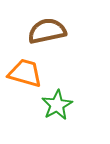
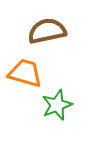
green star: rotated 8 degrees clockwise
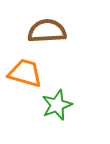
brown semicircle: rotated 9 degrees clockwise
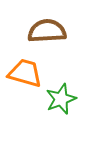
green star: moved 4 px right, 6 px up
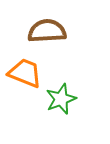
orange trapezoid: rotated 6 degrees clockwise
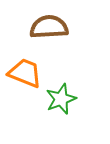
brown semicircle: moved 2 px right, 4 px up
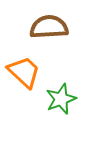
orange trapezoid: moved 1 px left, 1 px up; rotated 21 degrees clockwise
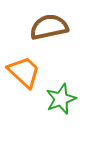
brown semicircle: rotated 9 degrees counterclockwise
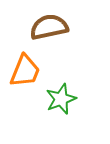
orange trapezoid: moved 1 px right, 1 px up; rotated 69 degrees clockwise
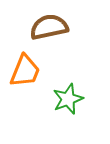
green star: moved 7 px right
